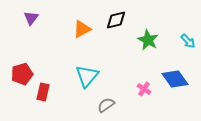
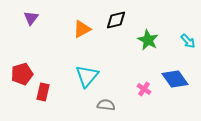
gray semicircle: rotated 42 degrees clockwise
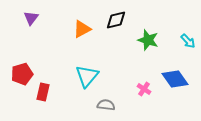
green star: rotated 10 degrees counterclockwise
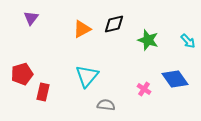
black diamond: moved 2 px left, 4 px down
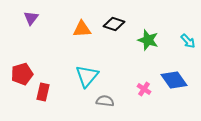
black diamond: rotated 30 degrees clockwise
orange triangle: rotated 24 degrees clockwise
blue diamond: moved 1 px left, 1 px down
gray semicircle: moved 1 px left, 4 px up
